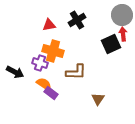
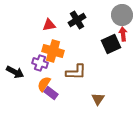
orange semicircle: rotated 91 degrees counterclockwise
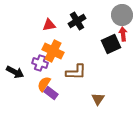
black cross: moved 1 px down
orange cross: rotated 10 degrees clockwise
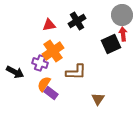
orange cross: rotated 30 degrees clockwise
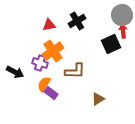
red arrow: moved 3 px up
brown L-shape: moved 1 px left, 1 px up
brown triangle: rotated 24 degrees clockwise
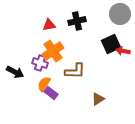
gray circle: moved 2 px left, 1 px up
black cross: rotated 18 degrees clockwise
red arrow: moved 20 px down; rotated 72 degrees counterclockwise
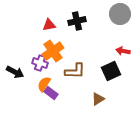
black square: moved 27 px down
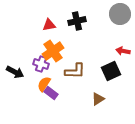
purple cross: moved 1 px right, 1 px down
